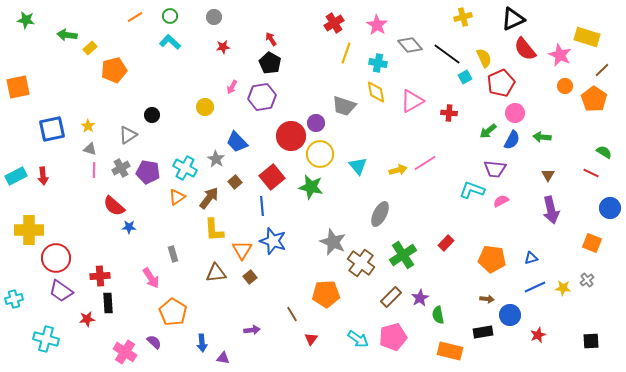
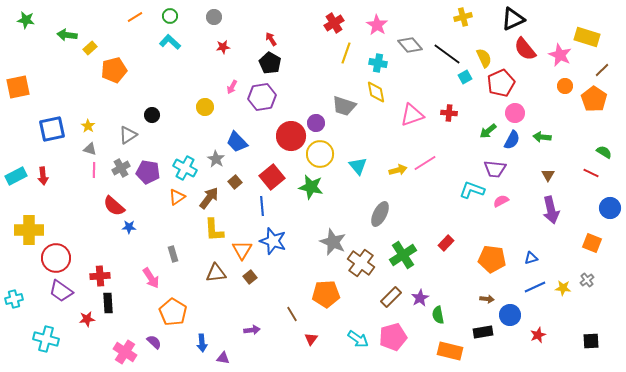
pink triangle at (412, 101): moved 14 px down; rotated 10 degrees clockwise
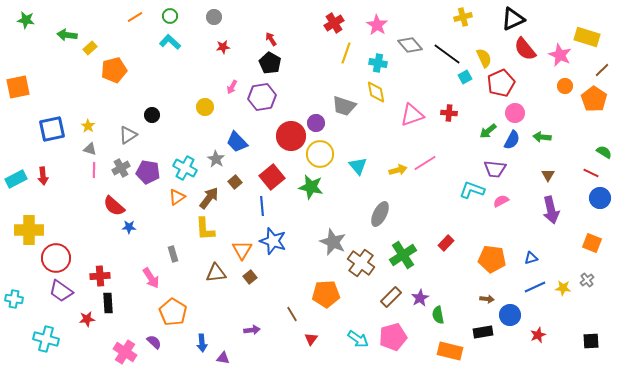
cyan rectangle at (16, 176): moved 3 px down
blue circle at (610, 208): moved 10 px left, 10 px up
yellow L-shape at (214, 230): moved 9 px left, 1 px up
cyan cross at (14, 299): rotated 24 degrees clockwise
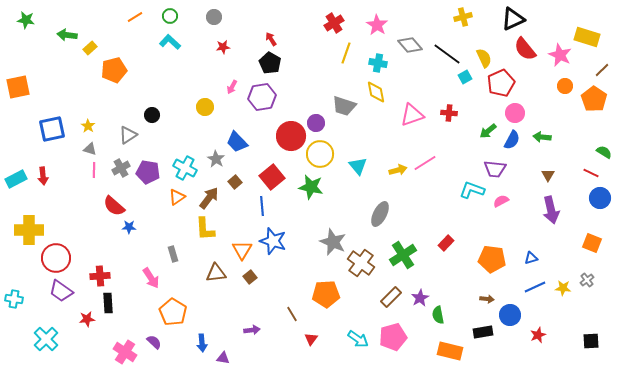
cyan cross at (46, 339): rotated 30 degrees clockwise
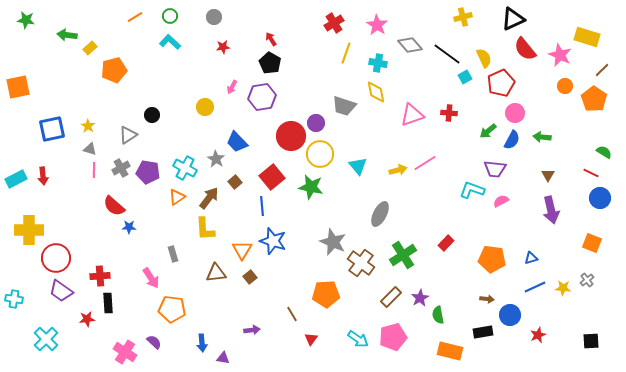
orange pentagon at (173, 312): moved 1 px left, 3 px up; rotated 24 degrees counterclockwise
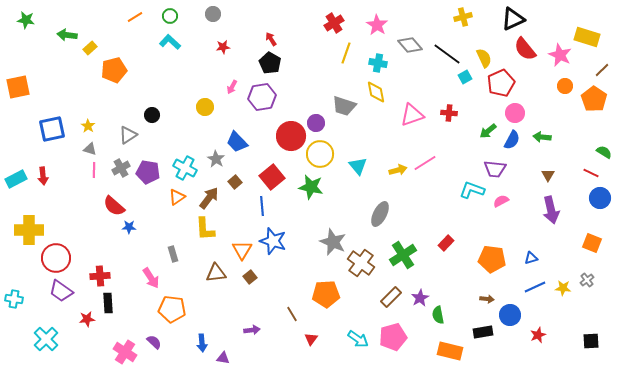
gray circle at (214, 17): moved 1 px left, 3 px up
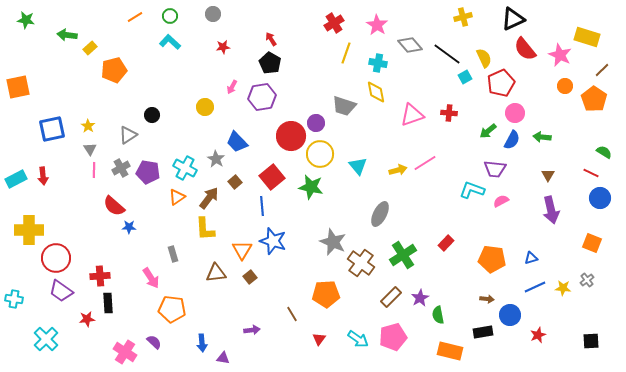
gray triangle at (90, 149): rotated 40 degrees clockwise
red triangle at (311, 339): moved 8 px right
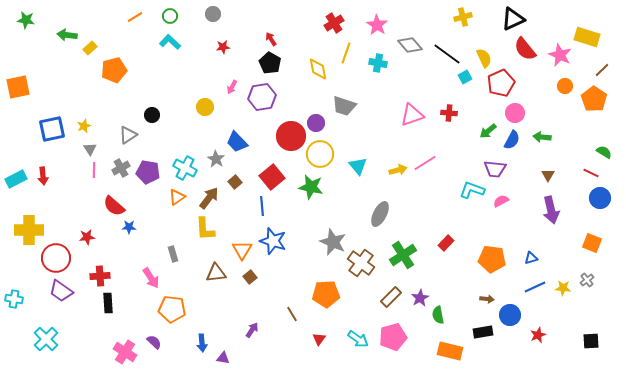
yellow diamond at (376, 92): moved 58 px left, 23 px up
yellow star at (88, 126): moved 4 px left; rotated 16 degrees clockwise
red star at (87, 319): moved 82 px up
purple arrow at (252, 330): rotated 49 degrees counterclockwise
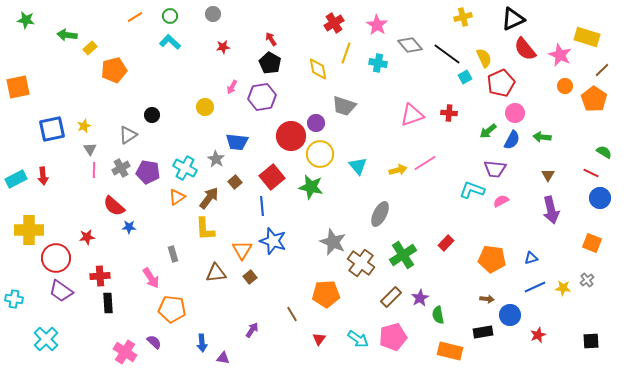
blue trapezoid at (237, 142): rotated 40 degrees counterclockwise
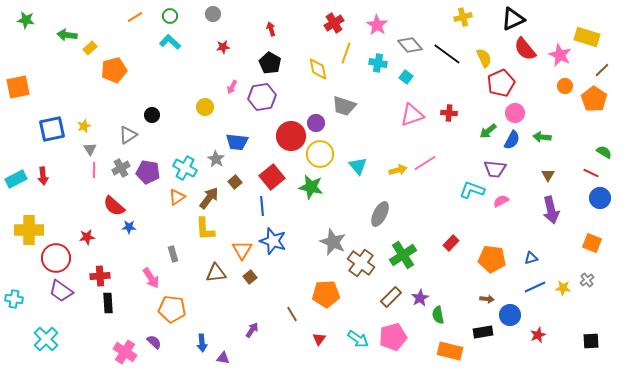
red arrow at (271, 39): moved 10 px up; rotated 16 degrees clockwise
cyan square at (465, 77): moved 59 px left; rotated 24 degrees counterclockwise
red rectangle at (446, 243): moved 5 px right
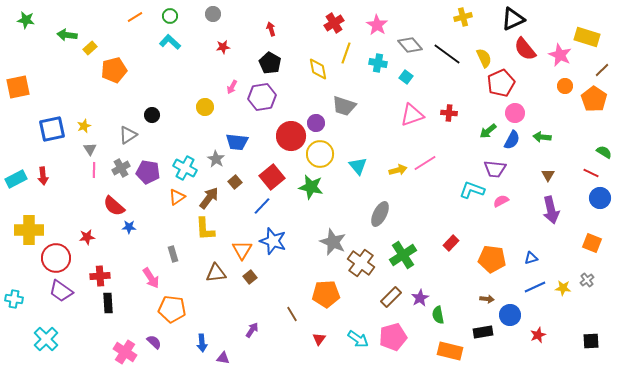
blue line at (262, 206): rotated 48 degrees clockwise
